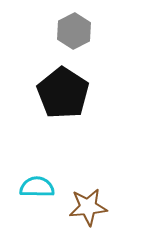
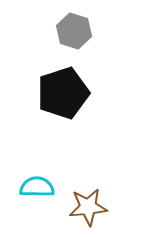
gray hexagon: rotated 16 degrees counterclockwise
black pentagon: rotated 21 degrees clockwise
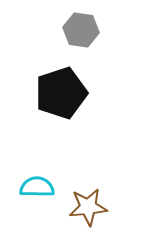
gray hexagon: moved 7 px right, 1 px up; rotated 8 degrees counterclockwise
black pentagon: moved 2 px left
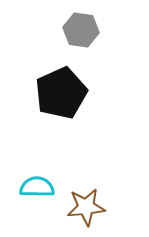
black pentagon: rotated 6 degrees counterclockwise
brown star: moved 2 px left
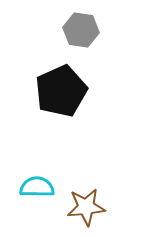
black pentagon: moved 2 px up
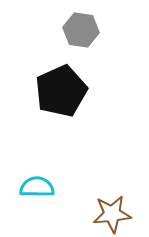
brown star: moved 26 px right, 7 px down
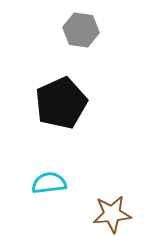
black pentagon: moved 12 px down
cyan semicircle: moved 12 px right, 4 px up; rotated 8 degrees counterclockwise
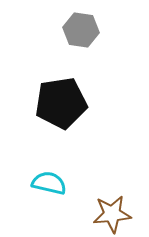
black pentagon: rotated 15 degrees clockwise
cyan semicircle: rotated 20 degrees clockwise
